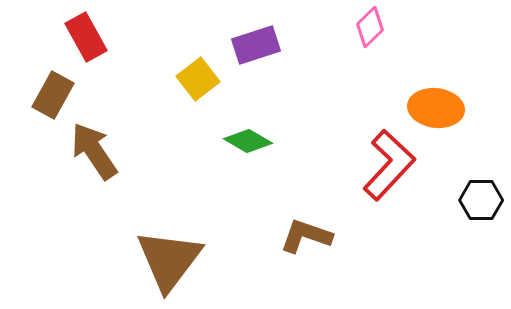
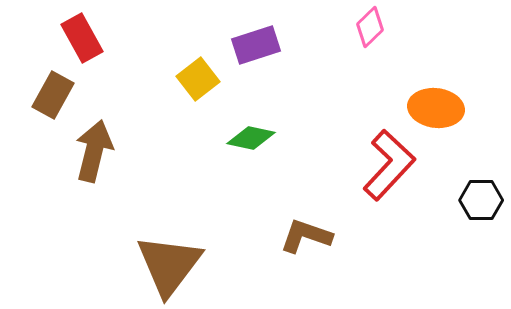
red rectangle: moved 4 px left, 1 px down
green diamond: moved 3 px right, 3 px up; rotated 18 degrees counterclockwise
brown arrow: rotated 48 degrees clockwise
brown triangle: moved 5 px down
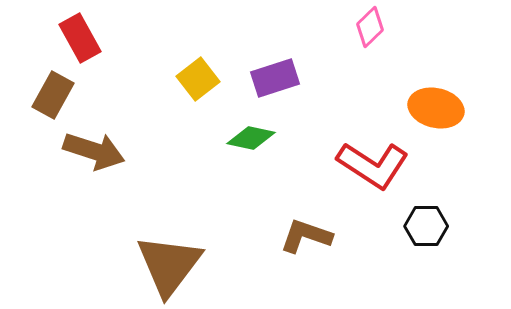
red rectangle: moved 2 px left
purple rectangle: moved 19 px right, 33 px down
orange ellipse: rotated 6 degrees clockwise
brown arrow: rotated 94 degrees clockwise
red L-shape: moved 16 px left; rotated 80 degrees clockwise
black hexagon: moved 55 px left, 26 px down
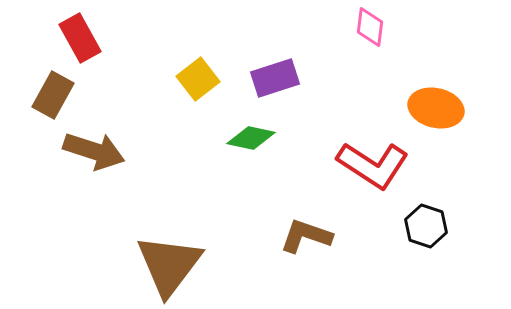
pink diamond: rotated 39 degrees counterclockwise
black hexagon: rotated 18 degrees clockwise
